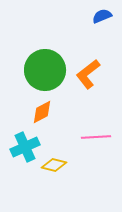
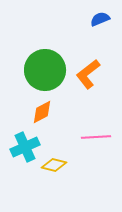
blue semicircle: moved 2 px left, 3 px down
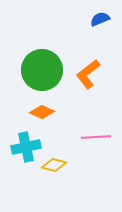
green circle: moved 3 px left
orange diamond: rotated 50 degrees clockwise
cyan cross: moved 1 px right; rotated 12 degrees clockwise
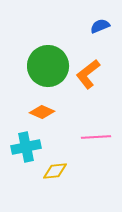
blue semicircle: moved 7 px down
green circle: moved 6 px right, 4 px up
yellow diamond: moved 1 px right, 6 px down; rotated 20 degrees counterclockwise
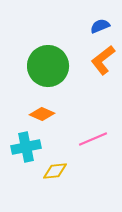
orange L-shape: moved 15 px right, 14 px up
orange diamond: moved 2 px down
pink line: moved 3 px left, 2 px down; rotated 20 degrees counterclockwise
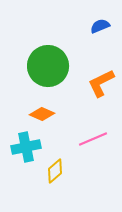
orange L-shape: moved 2 px left, 23 px down; rotated 12 degrees clockwise
yellow diamond: rotated 35 degrees counterclockwise
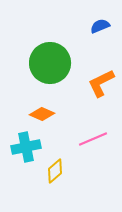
green circle: moved 2 px right, 3 px up
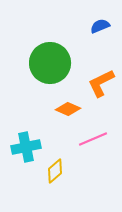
orange diamond: moved 26 px right, 5 px up
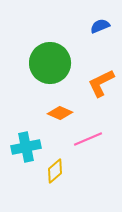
orange diamond: moved 8 px left, 4 px down
pink line: moved 5 px left
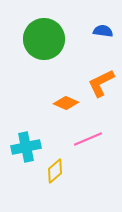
blue semicircle: moved 3 px right, 5 px down; rotated 30 degrees clockwise
green circle: moved 6 px left, 24 px up
orange diamond: moved 6 px right, 10 px up
